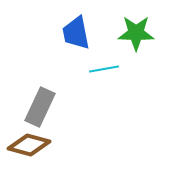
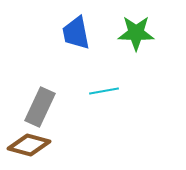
cyan line: moved 22 px down
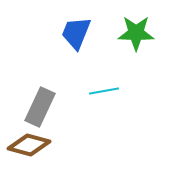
blue trapezoid: rotated 33 degrees clockwise
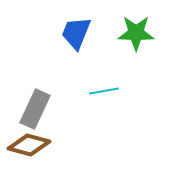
gray rectangle: moved 5 px left, 2 px down
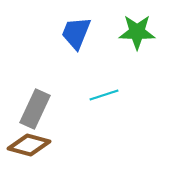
green star: moved 1 px right, 1 px up
cyan line: moved 4 px down; rotated 8 degrees counterclockwise
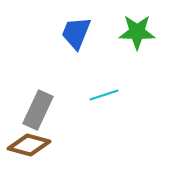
gray rectangle: moved 3 px right, 1 px down
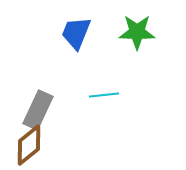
cyan line: rotated 12 degrees clockwise
brown diamond: rotated 54 degrees counterclockwise
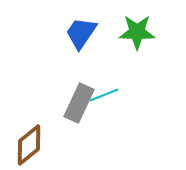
blue trapezoid: moved 5 px right; rotated 12 degrees clockwise
cyan line: rotated 16 degrees counterclockwise
gray rectangle: moved 41 px right, 7 px up
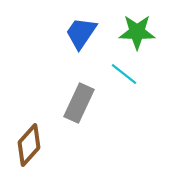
cyan line: moved 20 px right, 21 px up; rotated 60 degrees clockwise
brown diamond: rotated 9 degrees counterclockwise
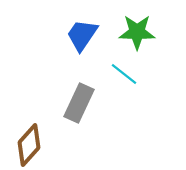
blue trapezoid: moved 1 px right, 2 px down
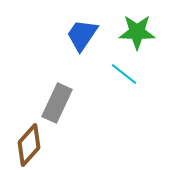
gray rectangle: moved 22 px left
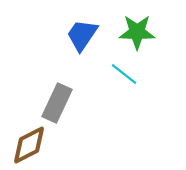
brown diamond: rotated 21 degrees clockwise
